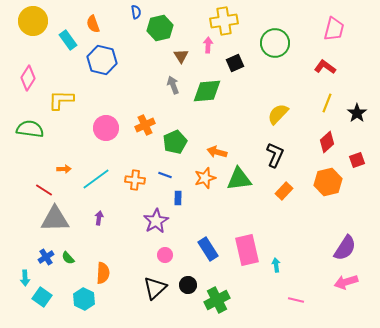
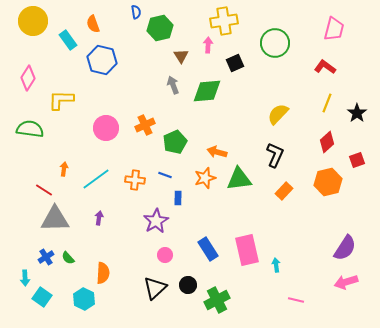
orange arrow at (64, 169): rotated 80 degrees counterclockwise
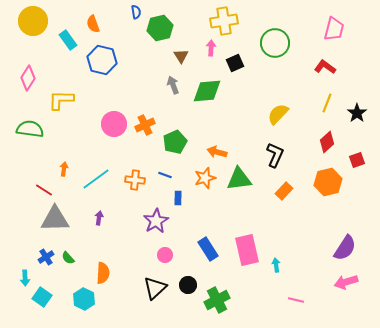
pink arrow at (208, 45): moved 3 px right, 3 px down
pink circle at (106, 128): moved 8 px right, 4 px up
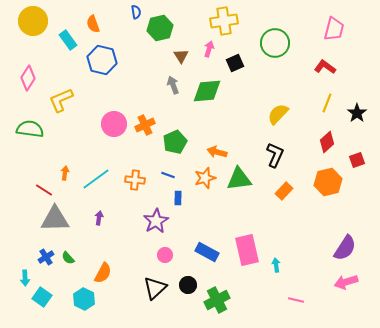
pink arrow at (211, 48): moved 2 px left, 1 px down; rotated 14 degrees clockwise
yellow L-shape at (61, 100): rotated 24 degrees counterclockwise
orange arrow at (64, 169): moved 1 px right, 4 px down
blue line at (165, 175): moved 3 px right
blue rectangle at (208, 249): moved 1 px left, 3 px down; rotated 30 degrees counterclockwise
orange semicircle at (103, 273): rotated 25 degrees clockwise
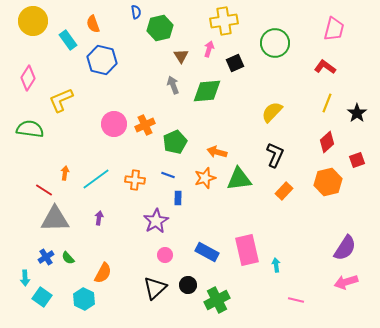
yellow semicircle at (278, 114): moved 6 px left, 2 px up
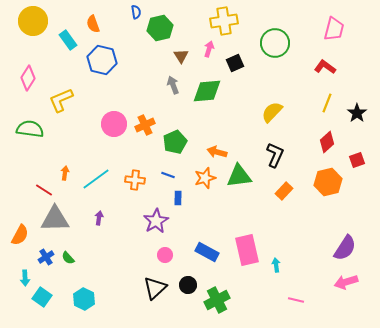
green triangle at (239, 179): moved 3 px up
orange semicircle at (103, 273): moved 83 px left, 38 px up
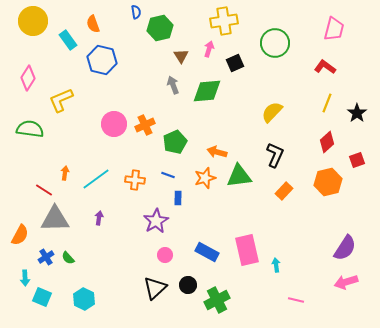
cyan square at (42, 297): rotated 12 degrees counterclockwise
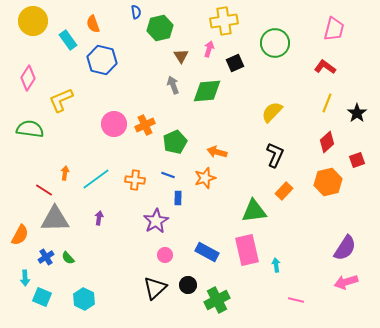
green triangle at (239, 176): moved 15 px right, 35 px down
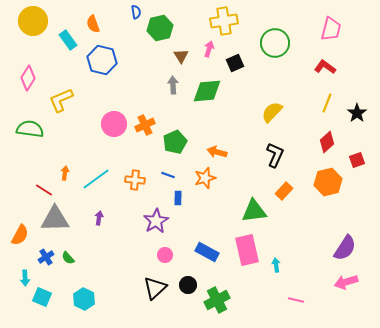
pink trapezoid at (334, 29): moved 3 px left
gray arrow at (173, 85): rotated 18 degrees clockwise
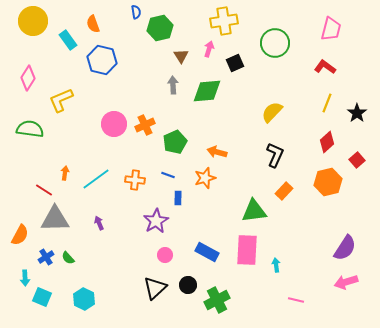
red square at (357, 160): rotated 21 degrees counterclockwise
purple arrow at (99, 218): moved 5 px down; rotated 32 degrees counterclockwise
pink rectangle at (247, 250): rotated 16 degrees clockwise
